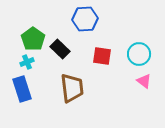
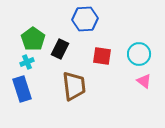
black rectangle: rotated 72 degrees clockwise
brown trapezoid: moved 2 px right, 2 px up
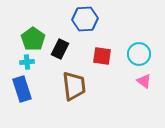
cyan cross: rotated 16 degrees clockwise
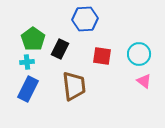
blue rectangle: moved 6 px right; rotated 45 degrees clockwise
